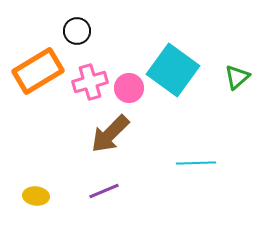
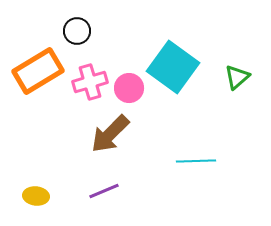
cyan square: moved 3 px up
cyan line: moved 2 px up
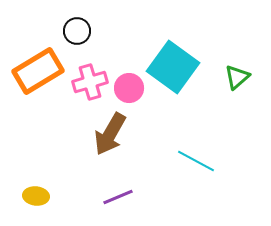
brown arrow: rotated 15 degrees counterclockwise
cyan line: rotated 30 degrees clockwise
purple line: moved 14 px right, 6 px down
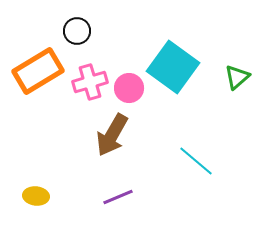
brown arrow: moved 2 px right, 1 px down
cyan line: rotated 12 degrees clockwise
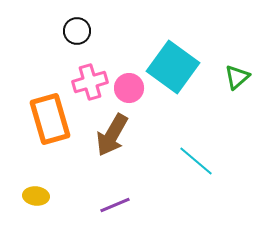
orange rectangle: moved 12 px right, 48 px down; rotated 75 degrees counterclockwise
purple line: moved 3 px left, 8 px down
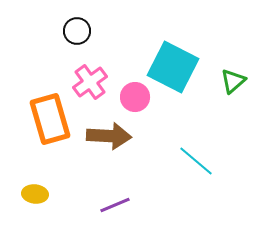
cyan square: rotated 9 degrees counterclockwise
green triangle: moved 4 px left, 4 px down
pink cross: rotated 20 degrees counterclockwise
pink circle: moved 6 px right, 9 px down
brown arrow: moved 3 px left, 1 px down; rotated 117 degrees counterclockwise
yellow ellipse: moved 1 px left, 2 px up
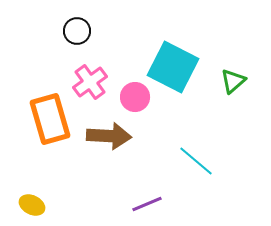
yellow ellipse: moved 3 px left, 11 px down; rotated 20 degrees clockwise
purple line: moved 32 px right, 1 px up
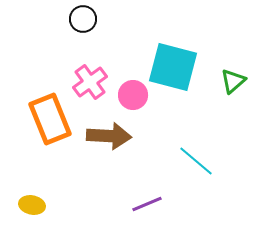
black circle: moved 6 px right, 12 px up
cyan square: rotated 12 degrees counterclockwise
pink circle: moved 2 px left, 2 px up
orange rectangle: rotated 6 degrees counterclockwise
yellow ellipse: rotated 15 degrees counterclockwise
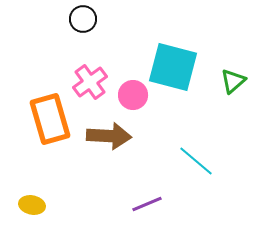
orange rectangle: rotated 6 degrees clockwise
